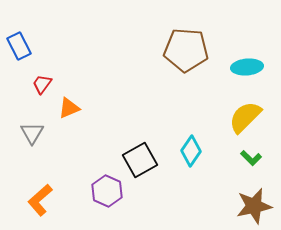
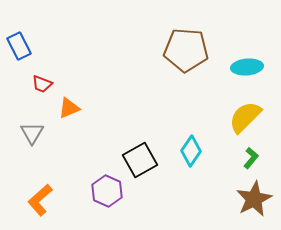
red trapezoid: rotated 105 degrees counterclockwise
green L-shape: rotated 95 degrees counterclockwise
brown star: moved 7 px up; rotated 15 degrees counterclockwise
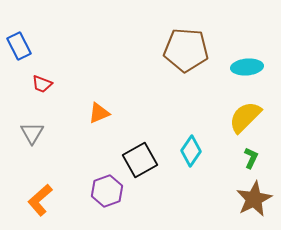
orange triangle: moved 30 px right, 5 px down
green L-shape: rotated 15 degrees counterclockwise
purple hexagon: rotated 16 degrees clockwise
